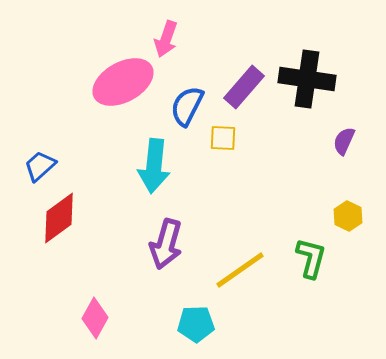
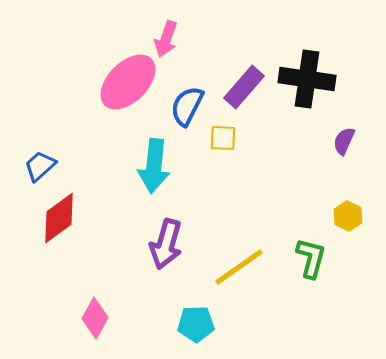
pink ellipse: moved 5 px right; rotated 16 degrees counterclockwise
yellow line: moved 1 px left, 3 px up
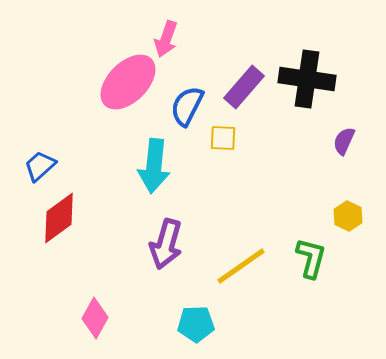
yellow line: moved 2 px right, 1 px up
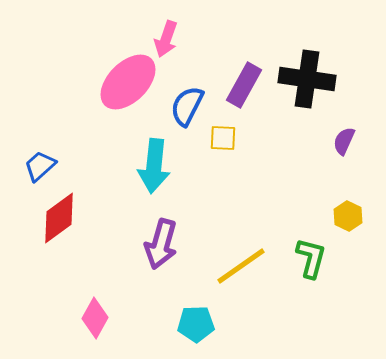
purple rectangle: moved 2 px up; rotated 12 degrees counterclockwise
purple arrow: moved 5 px left
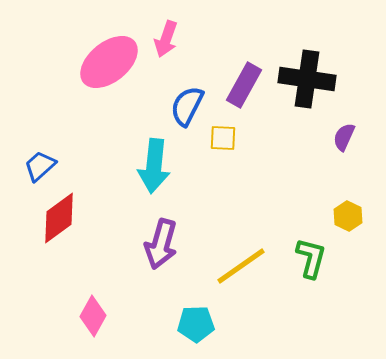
pink ellipse: moved 19 px left, 20 px up; rotated 6 degrees clockwise
purple semicircle: moved 4 px up
pink diamond: moved 2 px left, 2 px up
